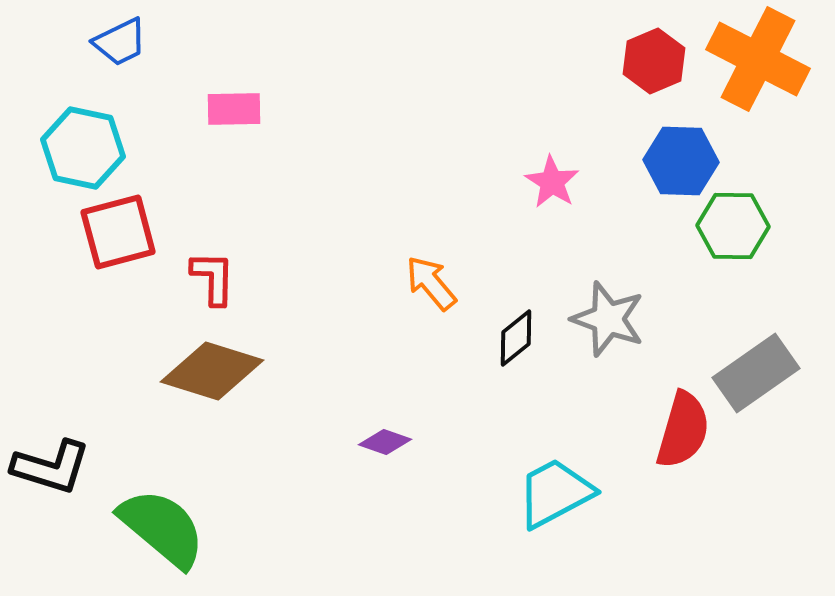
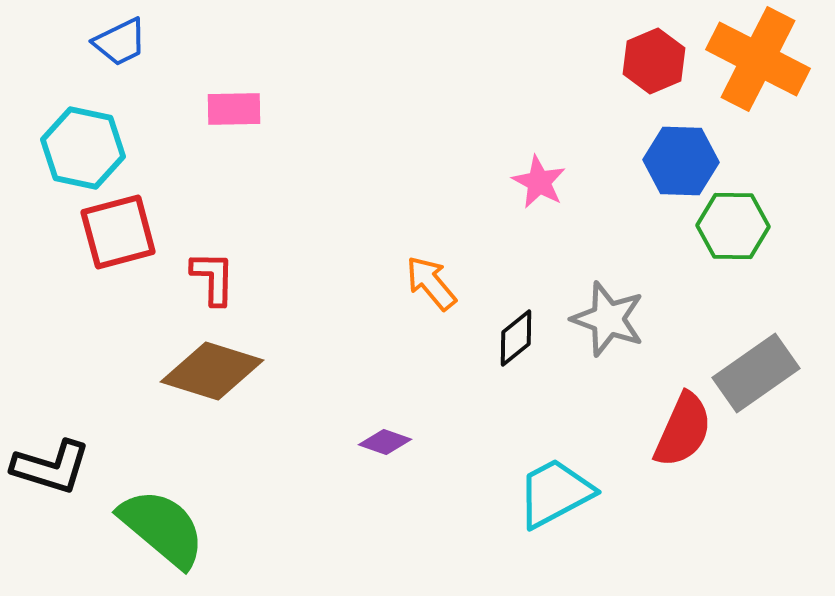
pink star: moved 13 px left; rotated 4 degrees counterclockwise
red semicircle: rotated 8 degrees clockwise
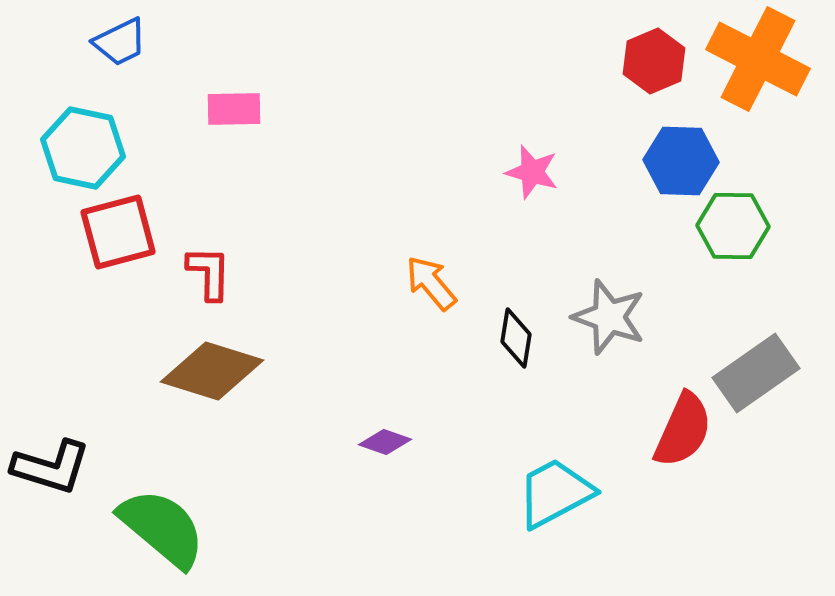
pink star: moved 7 px left, 10 px up; rotated 12 degrees counterclockwise
red L-shape: moved 4 px left, 5 px up
gray star: moved 1 px right, 2 px up
black diamond: rotated 42 degrees counterclockwise
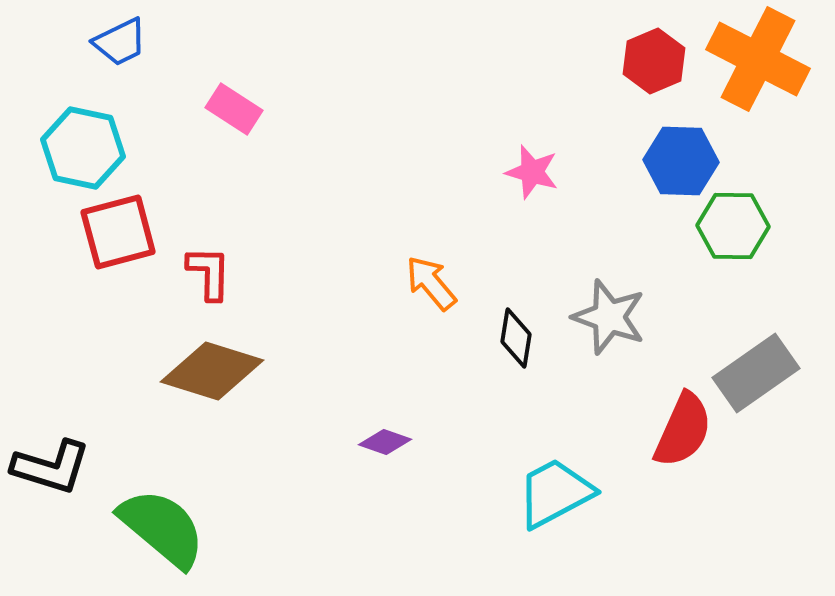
pink rectangle: rotated 34 degrees clockwise
